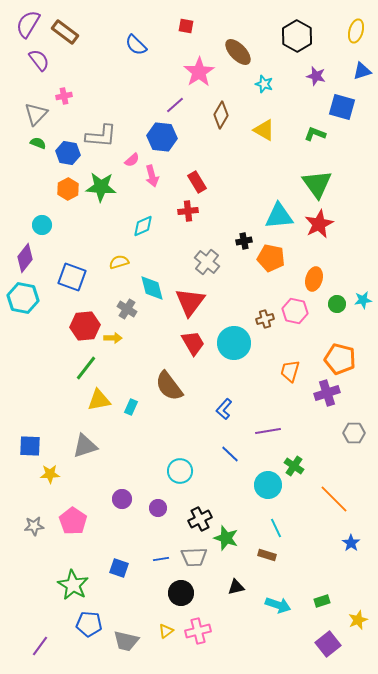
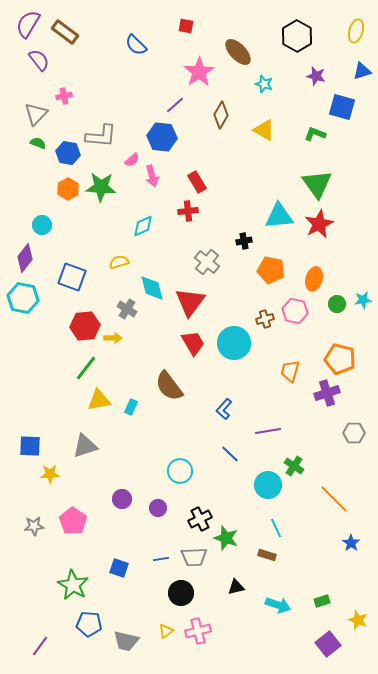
orange pentagon at (271, 258): moved 12 px down
yellow star at (358, 620): rotated 30 degrees counterclockwise
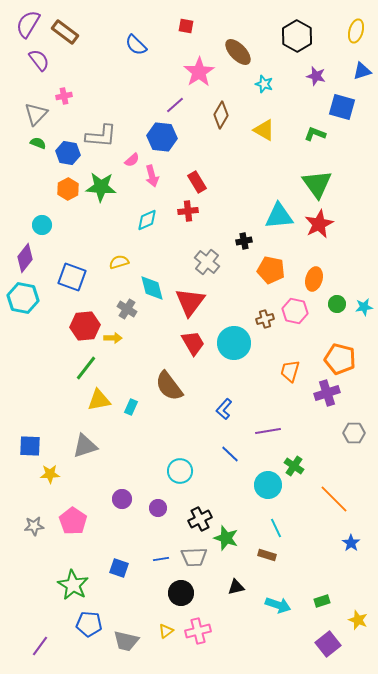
cyan diamond at (143, 226): moved 4 px right, 6 px up
cyan star at (363, 300): moved 1 px right, 7 px down
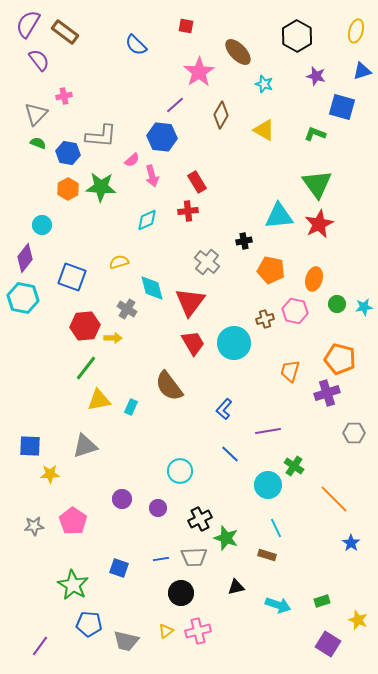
purple square at (328, 644): rotated 20 degrees counterclockwise
